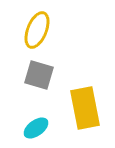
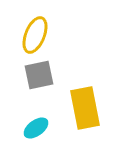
yellow ellipse: moved 2 px left, 5 px down
gray square: rotated 28 degrees counterclockwise
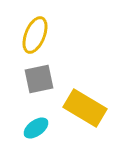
gray square: moved 4 px down
yellow rectangle: rotated 48 degrees counterclockwise
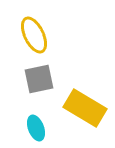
yellow ellipse: moved 1 px left; rotated 48 degrees counterclockwise
cyan ellipse: rotated 75 degrees counterclockwise
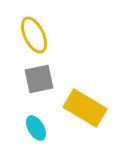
cyan ellipse: rotated 10 degrees counterclockwise
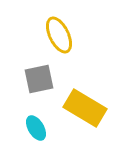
yellow ellipse: moved 25 px right
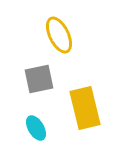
yellow rectangle: rotated 45 degrees clockwise
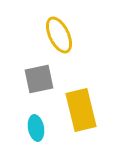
yellow rectangle: moved 4 px left, 2 px down
cyan ellipse: rotated 20 degrees clockwise
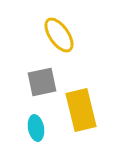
yellow ellipse: rotated 9 degrees counterclockwise
gray square: moved 3 px right, 3 px down
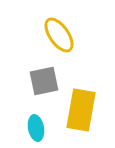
gray square: moved 2 px right, 1 px up
yellow rectangle: rotated 24 degrees clockwise
